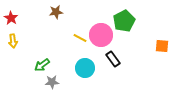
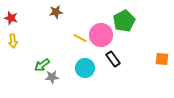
red star: rotated 16 degrees counterclockwise
orange square: moved 13 px down
gray star: moved 5 px up
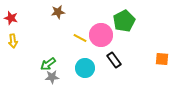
brown star: moved 2 px right
black rectangle: moved 1 px right, 1 px down
green arrow: moved 6 px right, 1 px up
